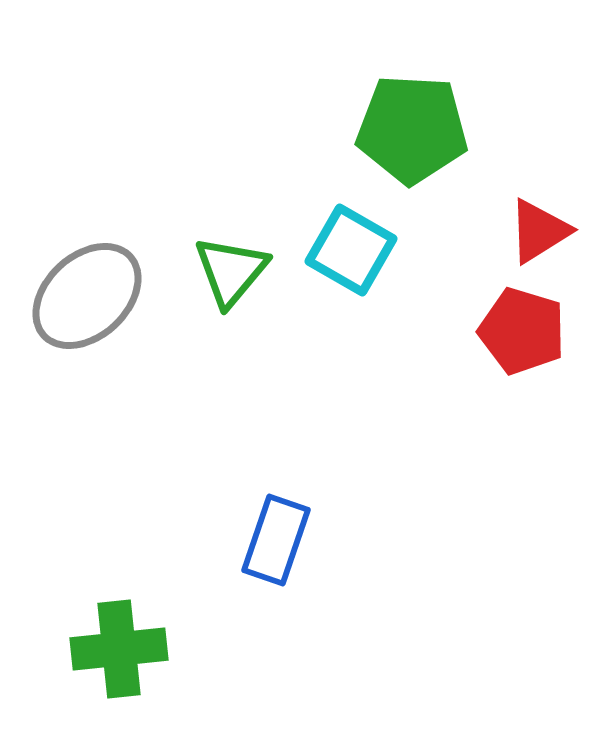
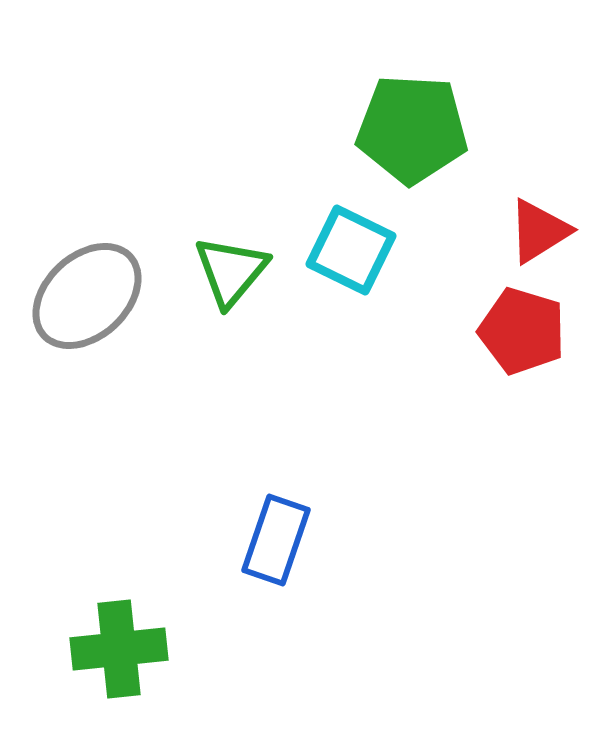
cyan square: rotated 4 degrees counterclockwise
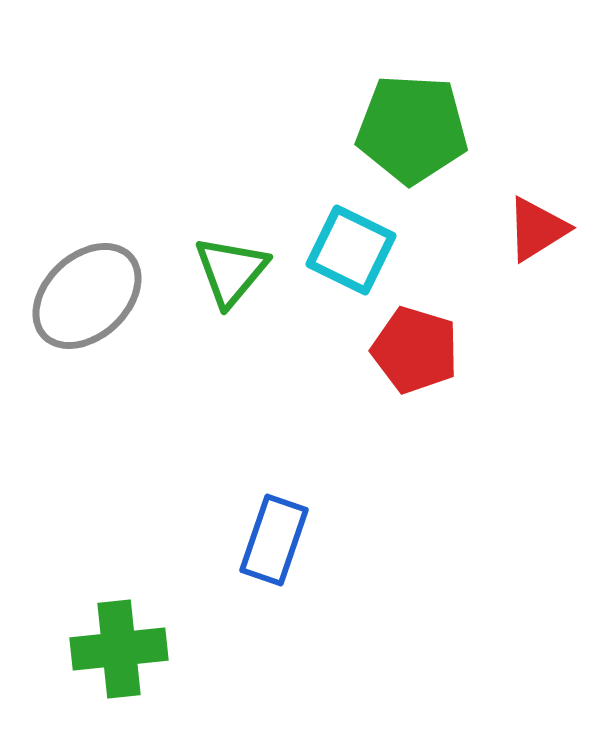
red triangle: moved 2 px left, 2 px up
red pentagon: moved 107 px left, 19 px down
blue rectangle: moved 2 px left
